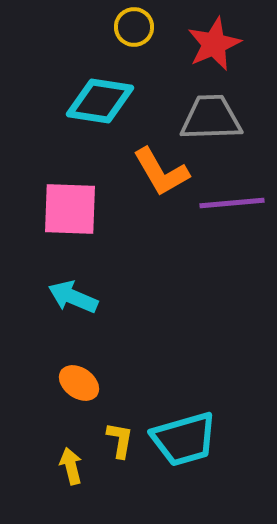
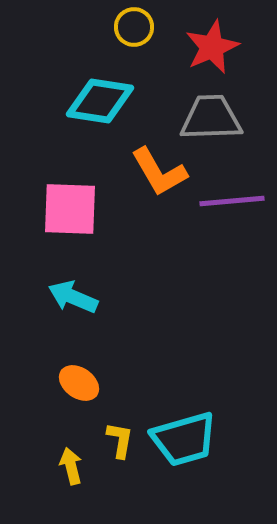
red star: moved 2 px left, 3 px down
orange L-shape: moved 2 px left
purple line: moved 2 px up
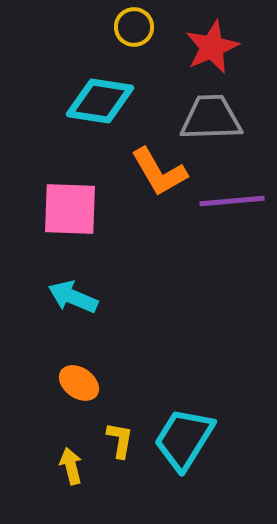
cyan trapezoid: rotated 138 degrees clockwise
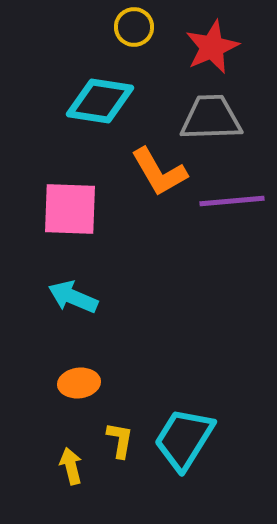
orange ellipse: rotated 42 degrees counterclockwise
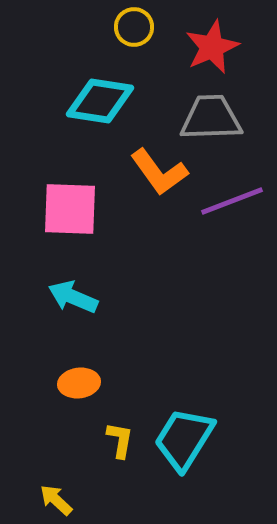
orange L-shape: rotated 6 degrees counterclockwise
purple line: rotated 16 degrees counterclockwise
yellow arrow: moved 15 px left, 34 px down; rotated 33 degrees counterclockwise
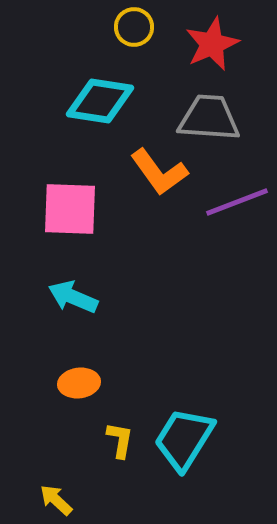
red star: moved 3 px up
gray trapezoid: moved 2 px left; rotated 6 degrees clockwise
purple line: moved 5 px right, 1 px down
